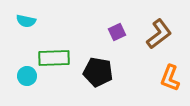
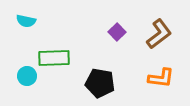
purple square: rotated 18 degrees counterclockwise
black pentagon: moved 2 px right, 11 px down
orange L-shape: moved 9 px left; rotated 104 degrees counterclockwise
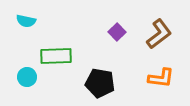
green rectangle: moved 2 px right, 2 px up
cyan circle: moved 1 px down
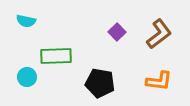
orange L-shape: moved 2 px left, 3 px down
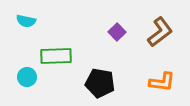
brown L-shape: moved 1 px right, 2 px up
orange L-shape: moved 3 px right, 1 px down
